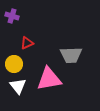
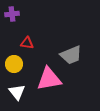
purple cross: moved 2 px up; rotated 24 degrees counterclockwise
red triangle: rotated 32 degrees clockwise
gray trapezoid: rotated 20 degrees counterclockwise
white triangle: moved 1 px left, 6 px down
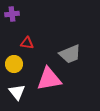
gray trapezoid: moved 1 px left, 1 px up
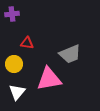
white triangle: rotated 18 degrees clockwise
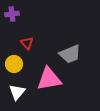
red triangle: rotated 40 degrees clockwise
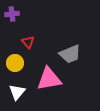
red triangle: moved 1 px right, 1 px up
yellow circle: moved 1 px right, 1 px up
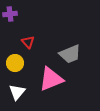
purple cross: moved 2 px left
pink triangle: moved 2 px right; rotated 12 degrees counterclockwise
